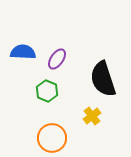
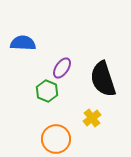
blue semicircle: moved 9 px up
purple ellipse: moved 5 px right, 9 px down
yellow cross: moved 2 px down
orange circle: moved 4 px right, 1 px down
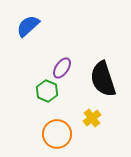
blue semicircle: moved 5 px right, 17 px up; rotated 45 degrees counterclockwise
orange circle: moved 1 px right, 5 px up
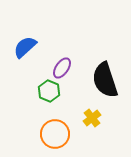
blue semicircle: moved 3 px left, 21 px down
black semicircle: moved 2 px right, 1 px down
green hexagon: moved 2 px right
orange circle: moved 2 px left
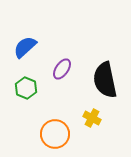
purple ellipse: moved 1 px down
black semicircle: rotated 6 degrees clockwise
green hexagon: moved 23 px left, 3 px up
yellow cross: rotated 24 degrees counterclockwise
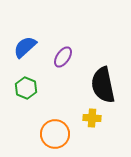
purple ellipse: moved 1 px right, 12 px up
black semicircle: moved 2 px left, 5 px down
yellow cross: rotated 24 degrees counterclockwise
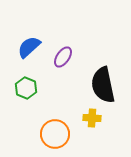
blue semicircle: moved 4 px right
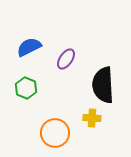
blue semicircle: rotated 15 degrees clockwise
purple ellipse: moved 3 px right, 2 px down
black semicircle: rotated 9 degrees clockwise
orange circle: moved 1 px up
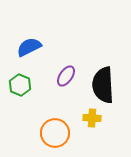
purple ellipse: moved 17 px down
green hexagon: moved 6 px left, 3 px up
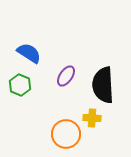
blue semicircle: moved 6 px down; rotated 60 degrees clockwise
orange circle: moved 11 px right, 1 px down
